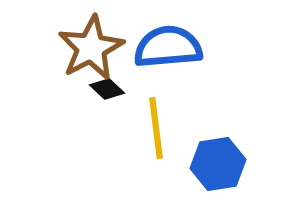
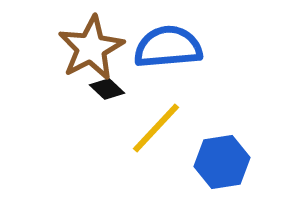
yellow line: rotated 50 degrees clockwise
blue hexagon: moved 4 px right, 2 px up
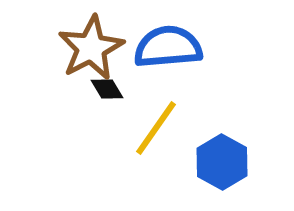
black diamond: rotated 16 degrees clockwise
yellow line: rotated 8 degrees counterclockwise
blue hexagon: rotated 22 degrees counterclockwise
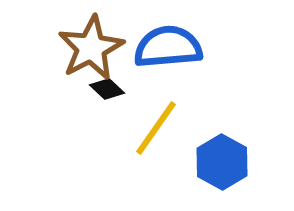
black diamond: rotated 16 degrees counterclockwise
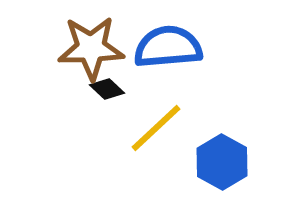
brown star: rotated 26 degrees clockwise
yellow line: rotated 12 degrees clockwise
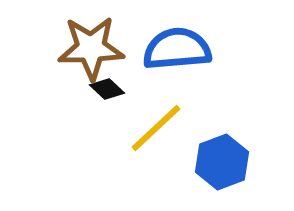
blue semicircle: moved 9 px right, 2 px down
blue hexagon: rotated 10 degrees clockwise
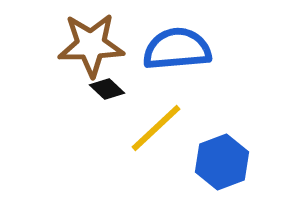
brown star: moved 3 px up
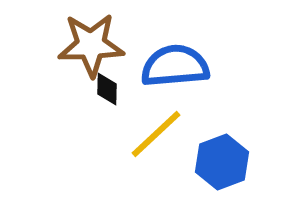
blue semicircle: moved 2 px left, 17 px down
black diamond: rotated 48 degrees clockwise
yellow line: moved 6 px down
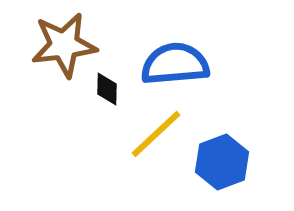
brown star: moved 27 px left; rotated 6 degrees counterclockwise
blue semicircle: moved 2 px up
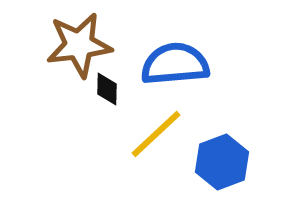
brown star: moved 15 px right
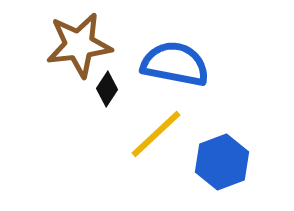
blue semicircle: rotated 16 degrees clockwise
black diamond: rotated 32 degrees clockwise
